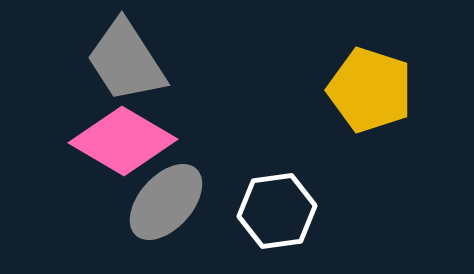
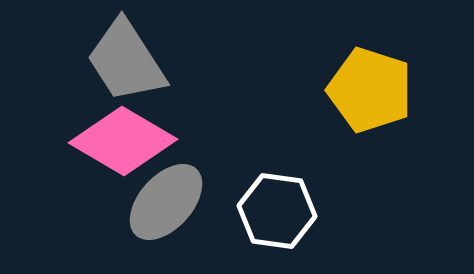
white hexagon: rotated 16 degrees clockwise
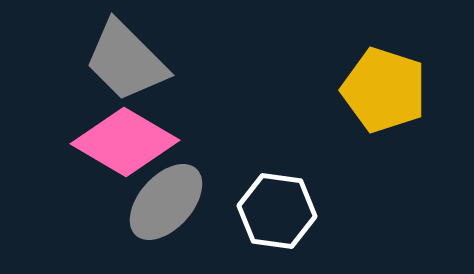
gray trapezoid: rotated 12 degrees counterclockwise
yellow pentagon: moved 14 px right
pink diamond: moved 2 px right, 1 px down
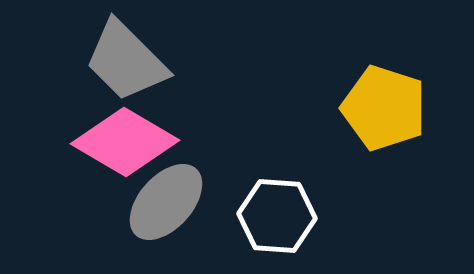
yellow pentagon: moved 18 px down
white hexagon: moved 5 px down; rotated 4 degrees counterclockwise
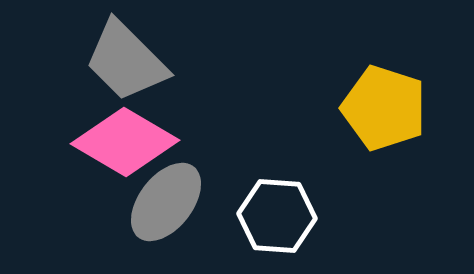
gray ellipse: rotated 4 degrees counterclockwise
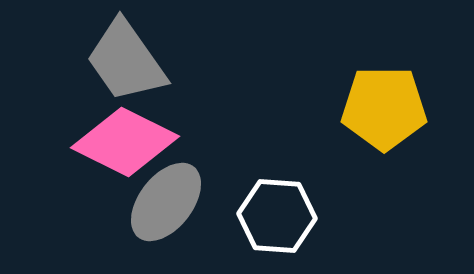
gray trapezoid: rotated 10 degrees clockwise
yellow pentagon: rotated 18 degrees counterclockwise
pink diamond: rotated 4 degrees counterclockwise
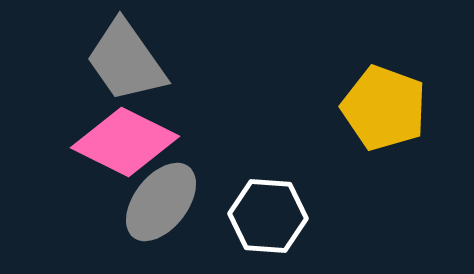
yellow pentagon: rotated 20 degrees clockwise
gray ellipse: moved 5 px left
white hexagon: moved 9 px left
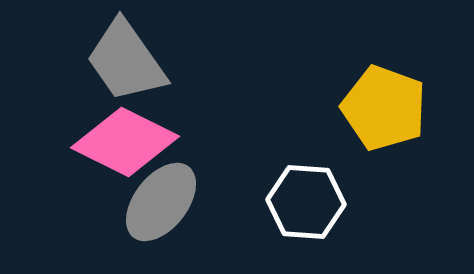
white hexagon: moved 38 px right, 14 px up
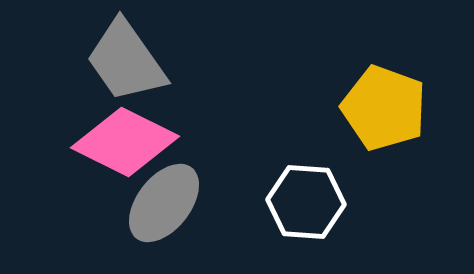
gray ellipse: moved 3 px right, 1 px down
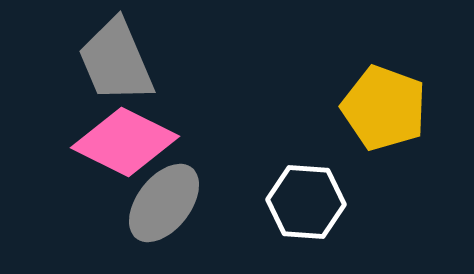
gray trapezoid: moved 10 px left; rotated 12 degrees clockwise
